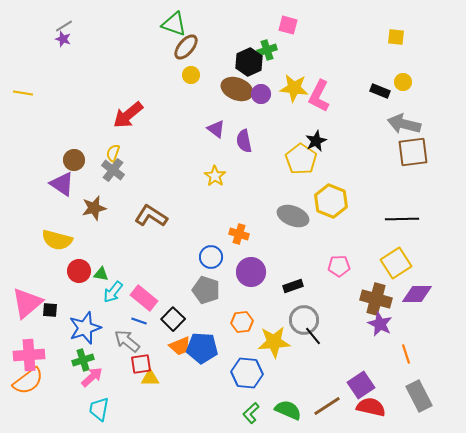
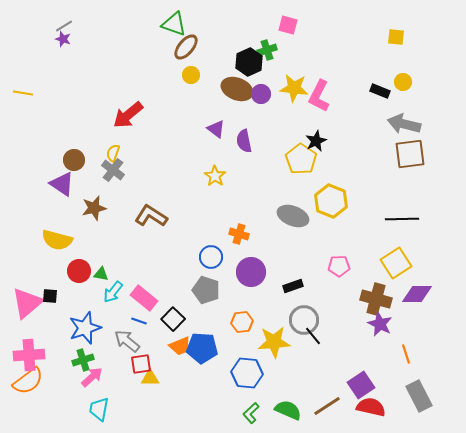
brown square at (413, 152): moved 3 px left, 2 px down
black square at (50, 310): moved 14 px up
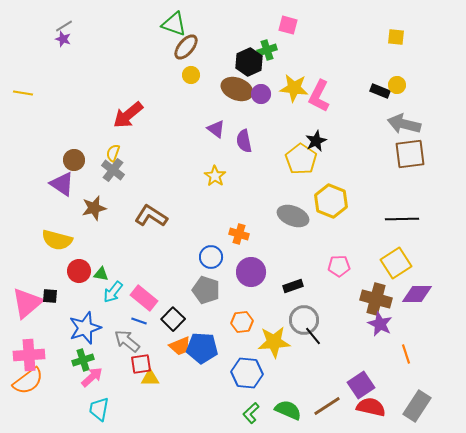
yellow circle at (403, 82): moved 6 px left, 3 px down
gray rectangle at (419, 396): moved 2 px left, 10 px down; rotated 60 degrees clockwise
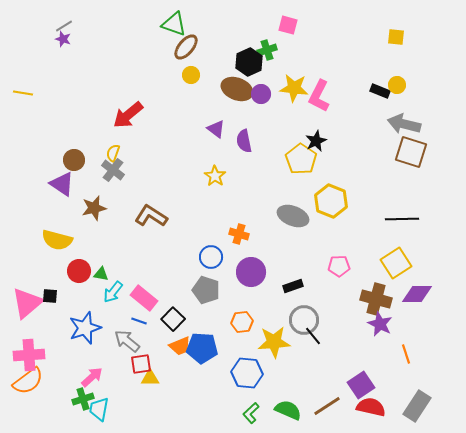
brown square at (410, 154): moved 1 px right, 2 px up; rotated 24 degrees clockwise
green cross at (83, 360): moved 39 px down
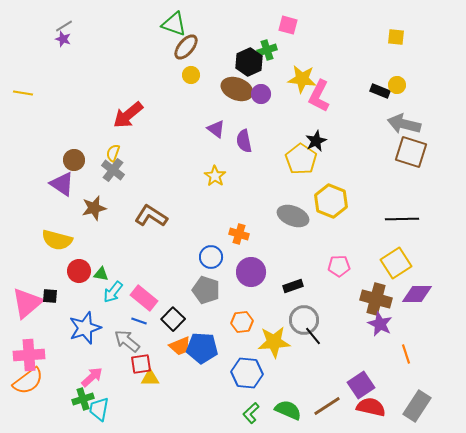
yellow star at (294, 88): moved 8 px right, 9 px up
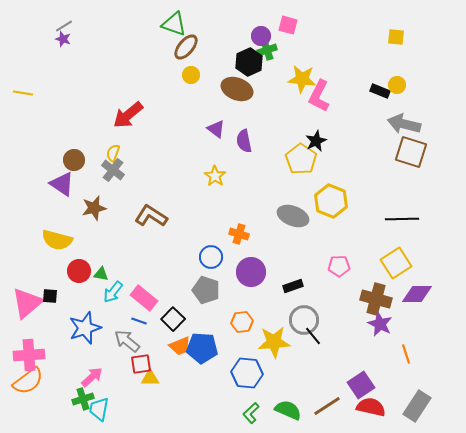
purple circle at (261, 94): moved 58 px up
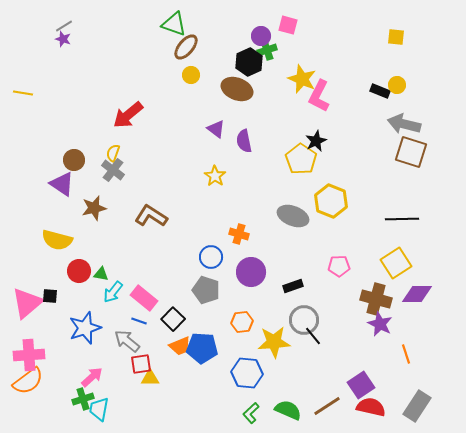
yellow star at (302, 79): rotated 16 degrees clockwise
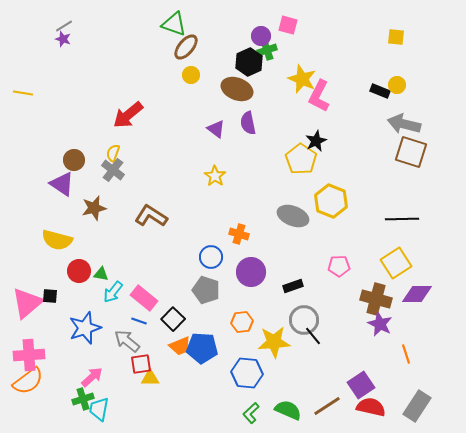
purple semicircle at (244, 141): moved 4 px right, 18 px up
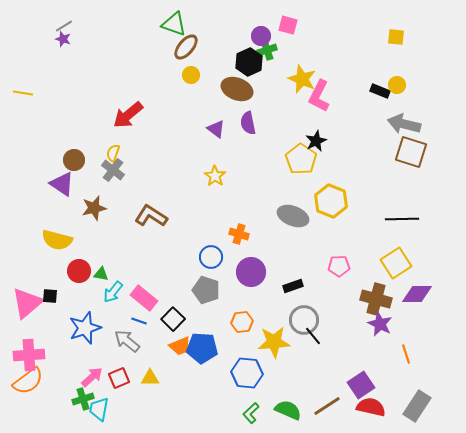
red square at (141, 364): moved 22 px left, 14 px down; rotated 15 degrees counterclockwise
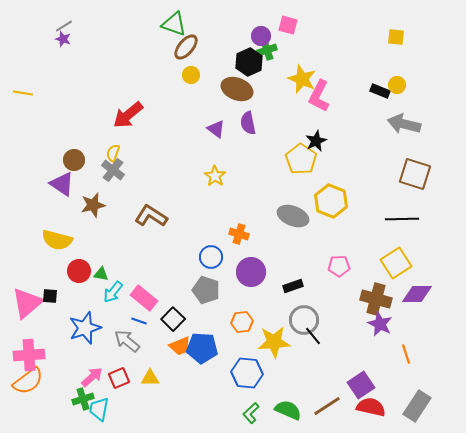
brown square at (411, 152): moved 4 px right, 22 px down
brown star at (94, 208): moved 1 px left, 3 px up
